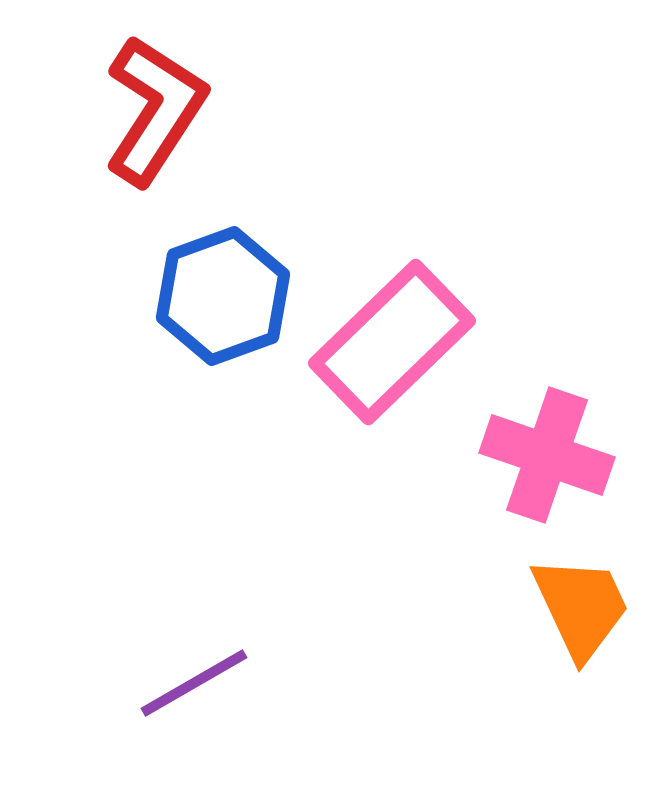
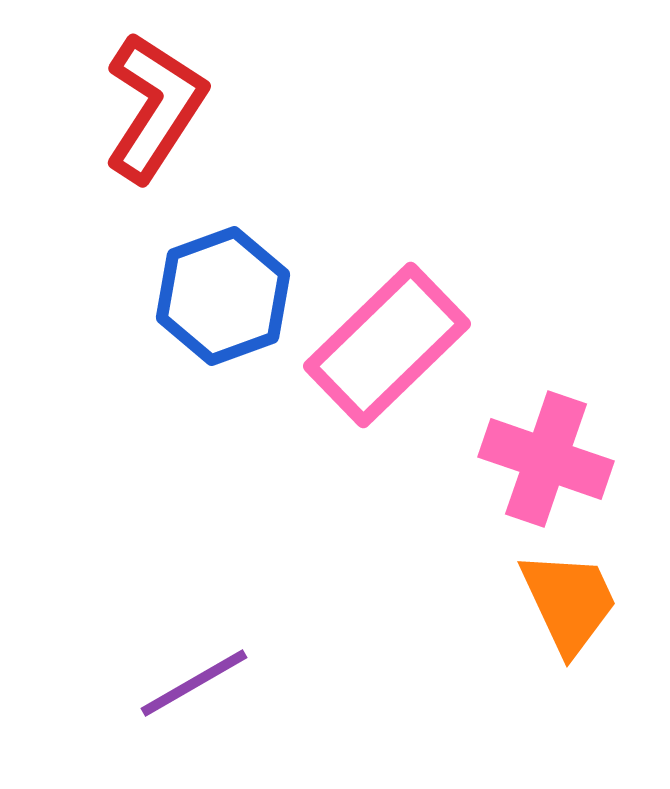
red L-shape: moved 3 px up
pink rectangle: moved 5 px left, 3 px down
pink cross: moved 1 px left, 4 px down
orange trapezoid: moved 12 px left, 5 px up
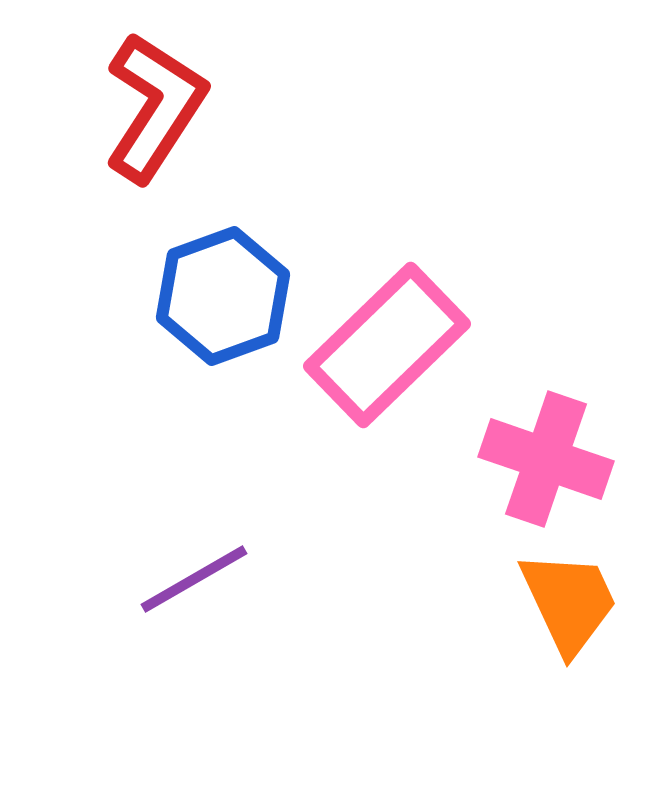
purple line: moved 104 px up
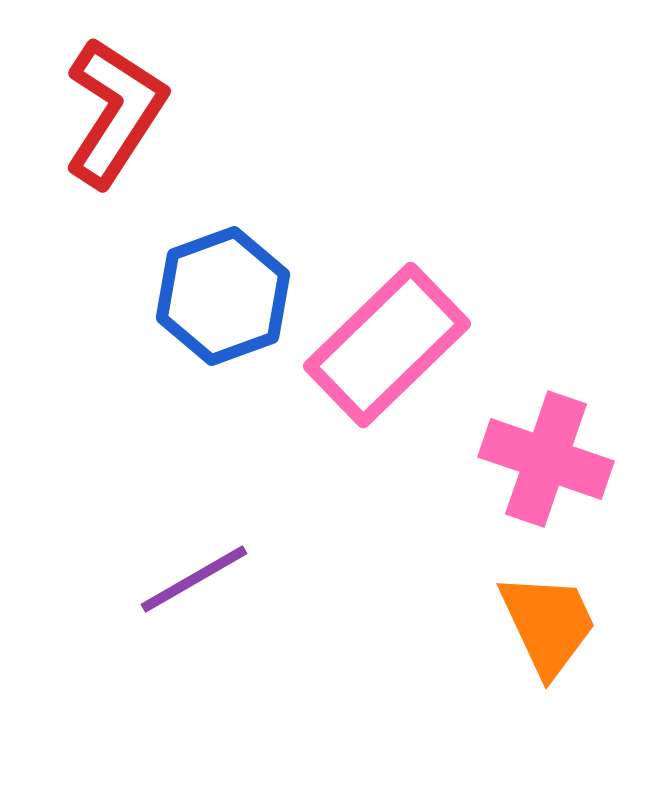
red L-shape: moved 40 px left, 5 px down
orange trapezoid: moved 21 px left, 22 px down
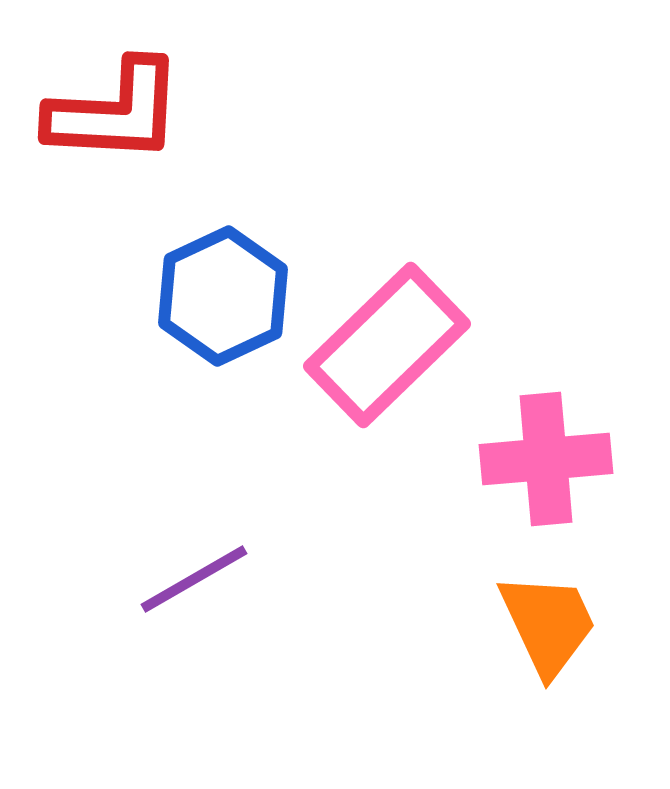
red L-shape: rotated 60 degrees clockwise
blue hexagon: rotated 5 degrees counterclockwise
pink cross: rotated 24 degrees counterclockwise
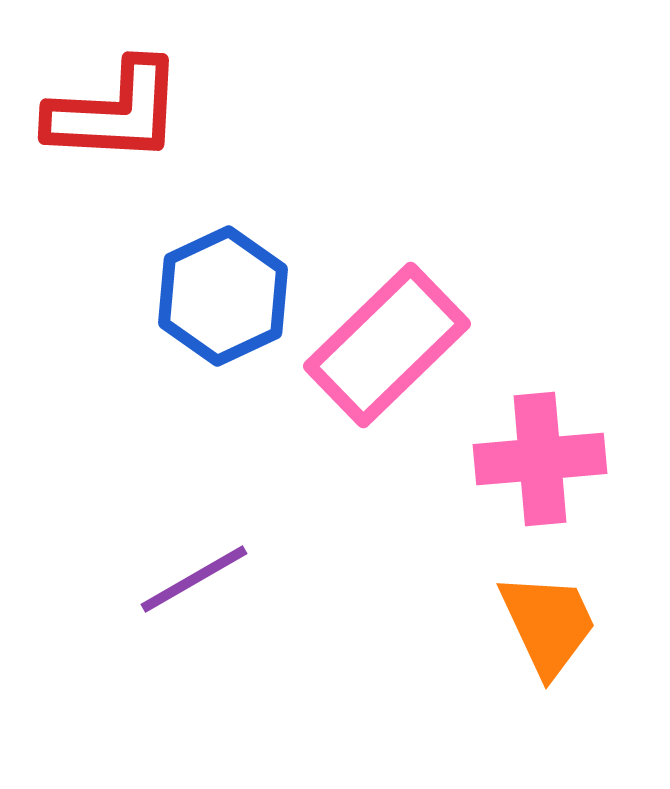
pink cross: moved 6 px left
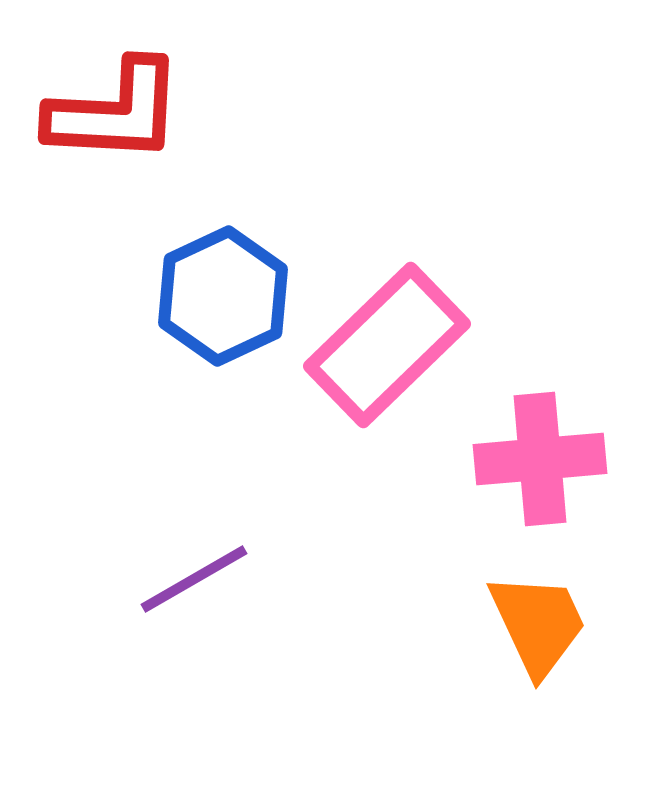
orange trapezoid: moved 10 px left
